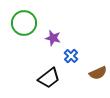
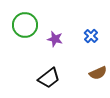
green circle: moved 1 px right, 2 px down
purple star: moved 2 px right, 1 px down
blue cross: moved 20 px right, 20 px up
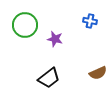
blue cross: moved 1 px left, 15 px up; rotated 32 degrees counterclockwise
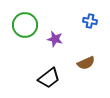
brown semicircle: moved 12 px left, 10 px up
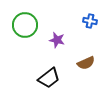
purple star: moved 2 px right, 1 px down
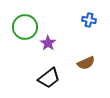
blue cross: moved 1 px left, 1 px up
green circle: moved 2 px down
purple star: moved 9 px left, 3 px down; rotated 21 degrees clockwise
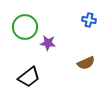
purple star: rotated 28 degrees counterclockwise
black trapezoid: moved 20 px left, 1 px up
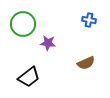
green circle: moved 2 px left, 3 px up
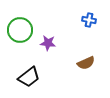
green circle: moved 3 px left, 6 px down
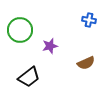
purple star: moved 2 px right, 3 px down; rotated 21 degrees counterclockwise
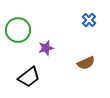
blue cross: rotated 32 degrees clockwise
green circle: moved 2 px left
purple star: moved 4 px left, 2 px down
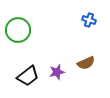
blue cross: rotated 24 degrees counterclockwise
purple star: moved 11 px right, 24 px down
black trapezoid: moved 1 px left, 1 px up
